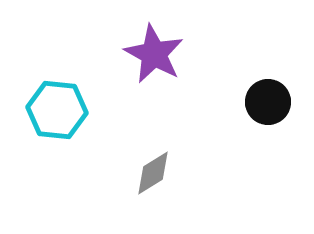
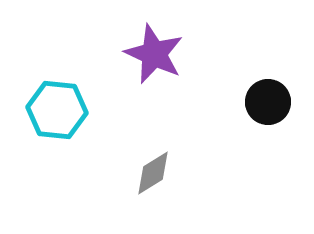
purple star: rotated 4 degrees counterclockwise
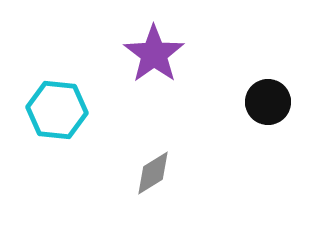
purple star: rotated 12 degrees clockwise
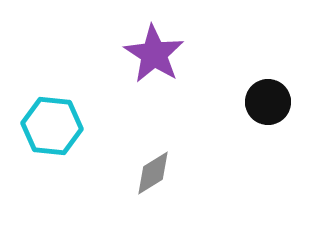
purple star: rotated 4 degrees counterclockwise
cyan hexagon: moved 5 px left, 16 px down
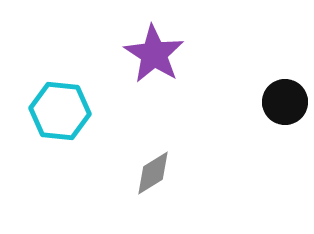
black circle: moved 17 px right
cyan hexagon: moved 8 px right, 15 px up
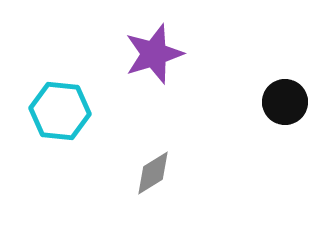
purple star: rotated 22 degrees clockwise
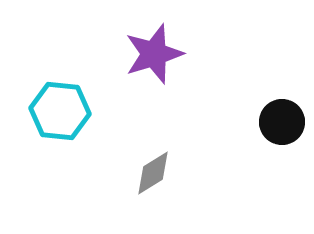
black circle: moved 3 px left, 20 px down
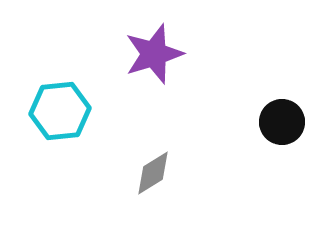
cyan hexagon: rotated 12 degrees counterclockwise
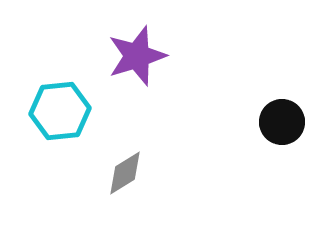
purple star: moved 17 px left, 2 px down
gray diamond: moved 28 px left
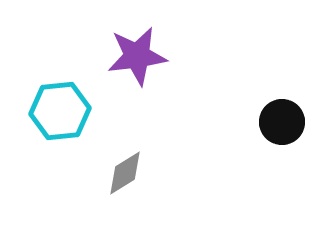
purple star: rotated 10 degrees clockwise
